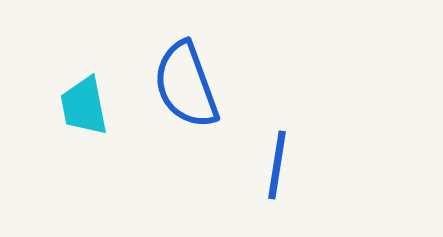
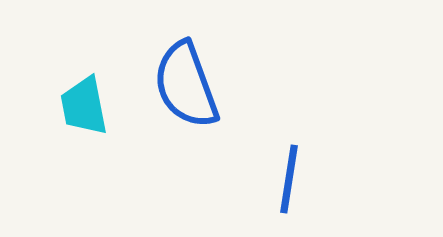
blue line: moved 12 px right, 14 px down
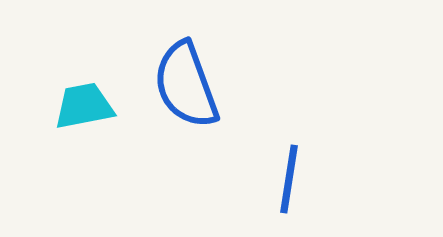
cyan trapezoid: rotated 90 degrees clockwise
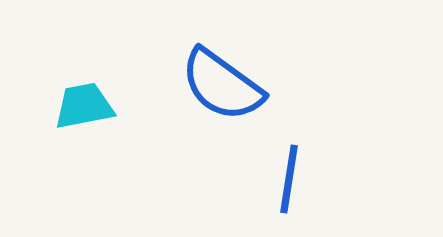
blue semicircle: moved 36 px right; rotated 34 degrees counterclockwise
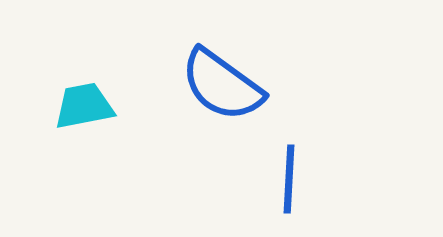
blue line: rotated 6 degrees counterclockwise
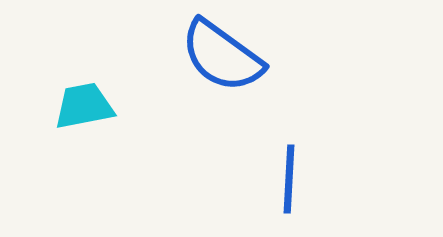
blue semicircle: moved 29 px up
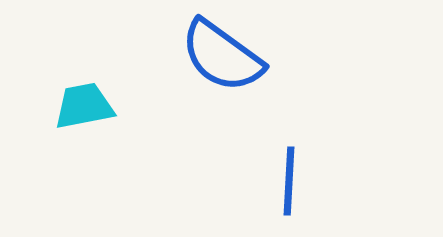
blue line: moved 2 px down
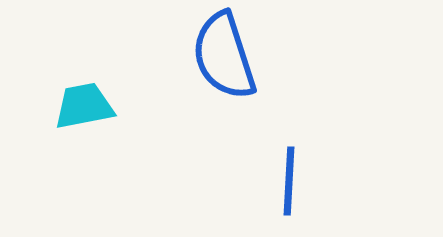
blue semicircle: moved 2 px right; rotated 36 degrees clockwise
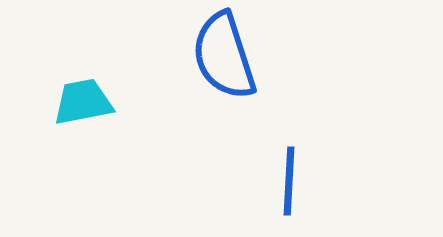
cyan trapezoid: moved 1 px left, 4 px up
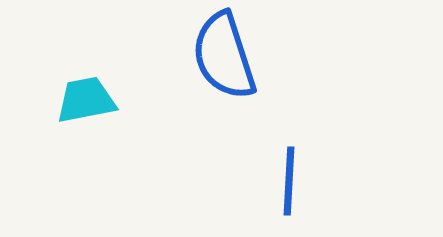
cyan trapezoid: moved 3 px right, 2 px up
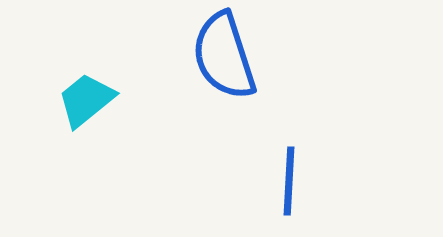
cyan trapezoid: rotated 28 degrees counterclockwise
